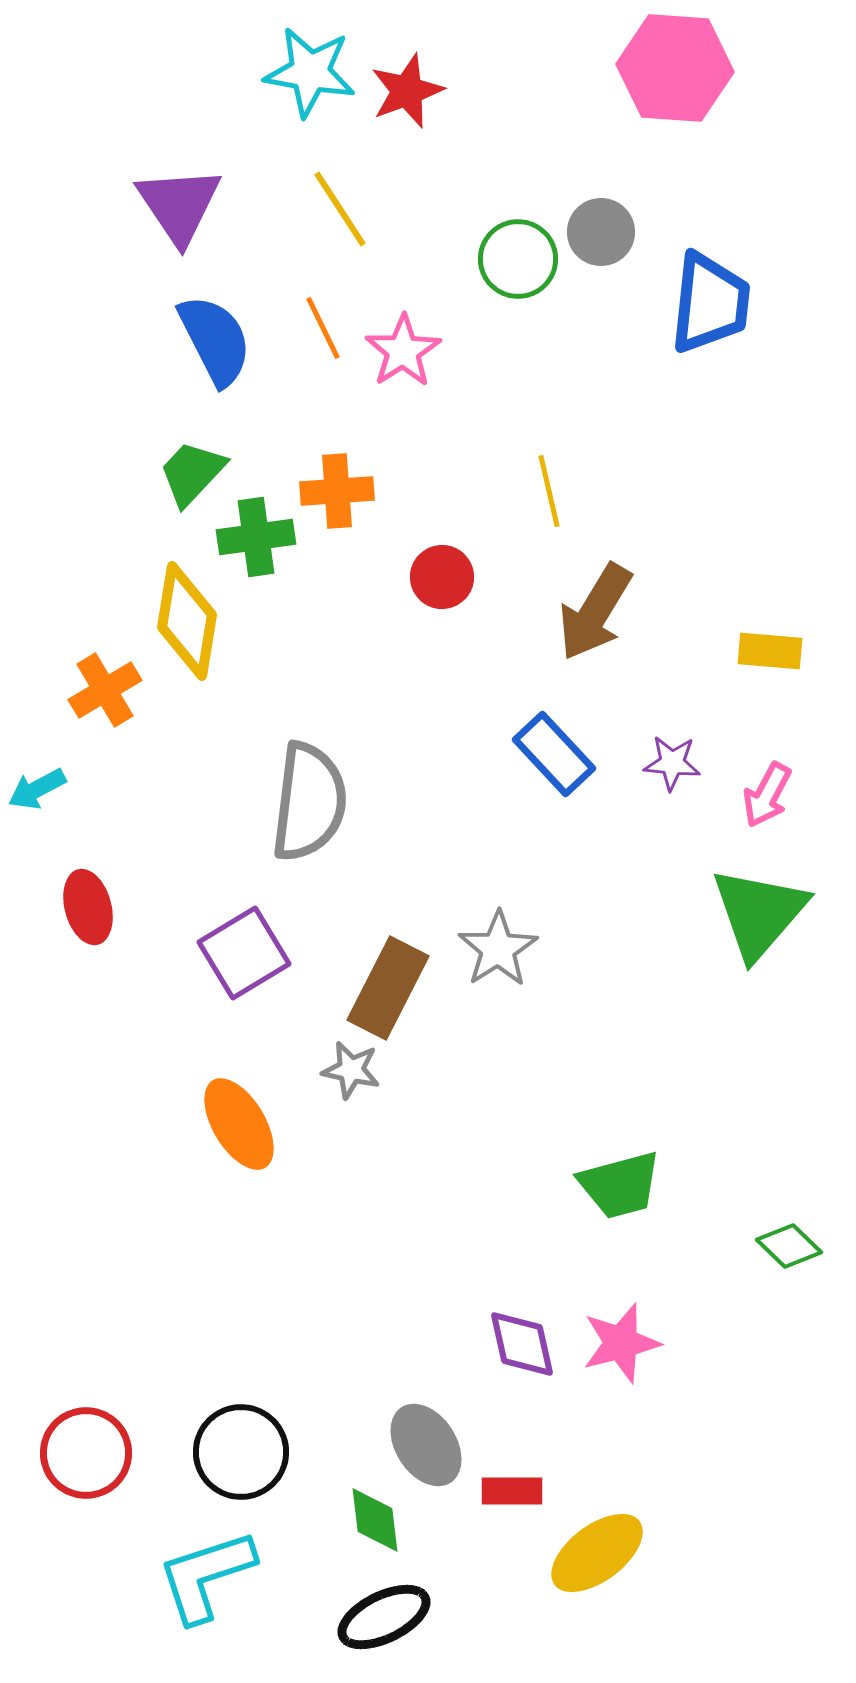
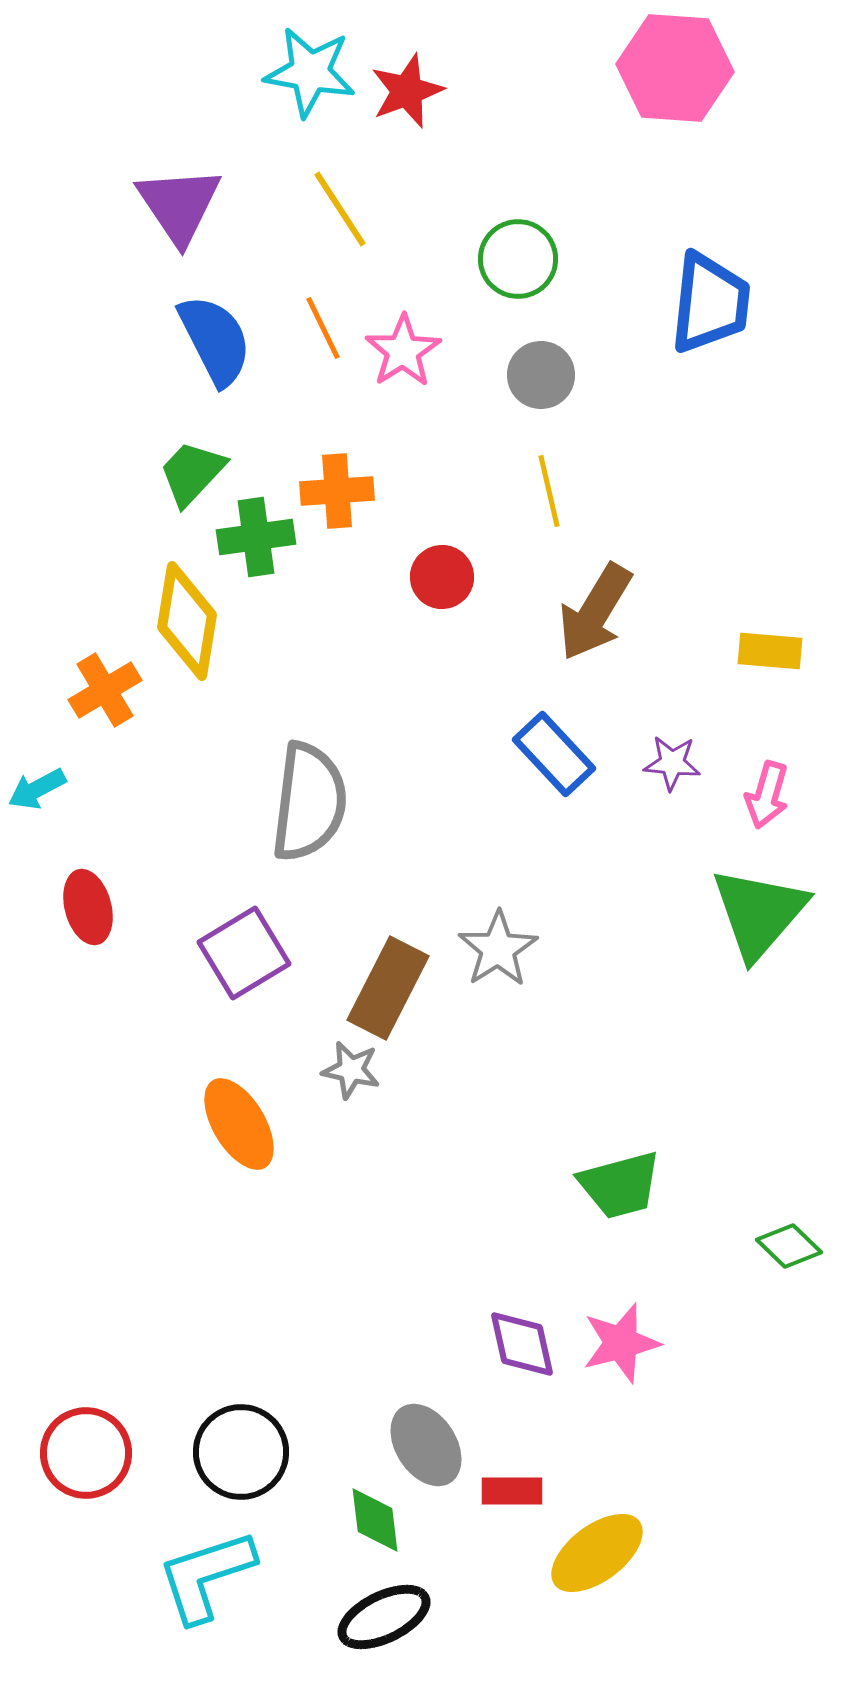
gray circle at (601, 232): moved 60 px left, 143 px down
pink arrow at (767, 795): rotated 12 degrees counterclockwise
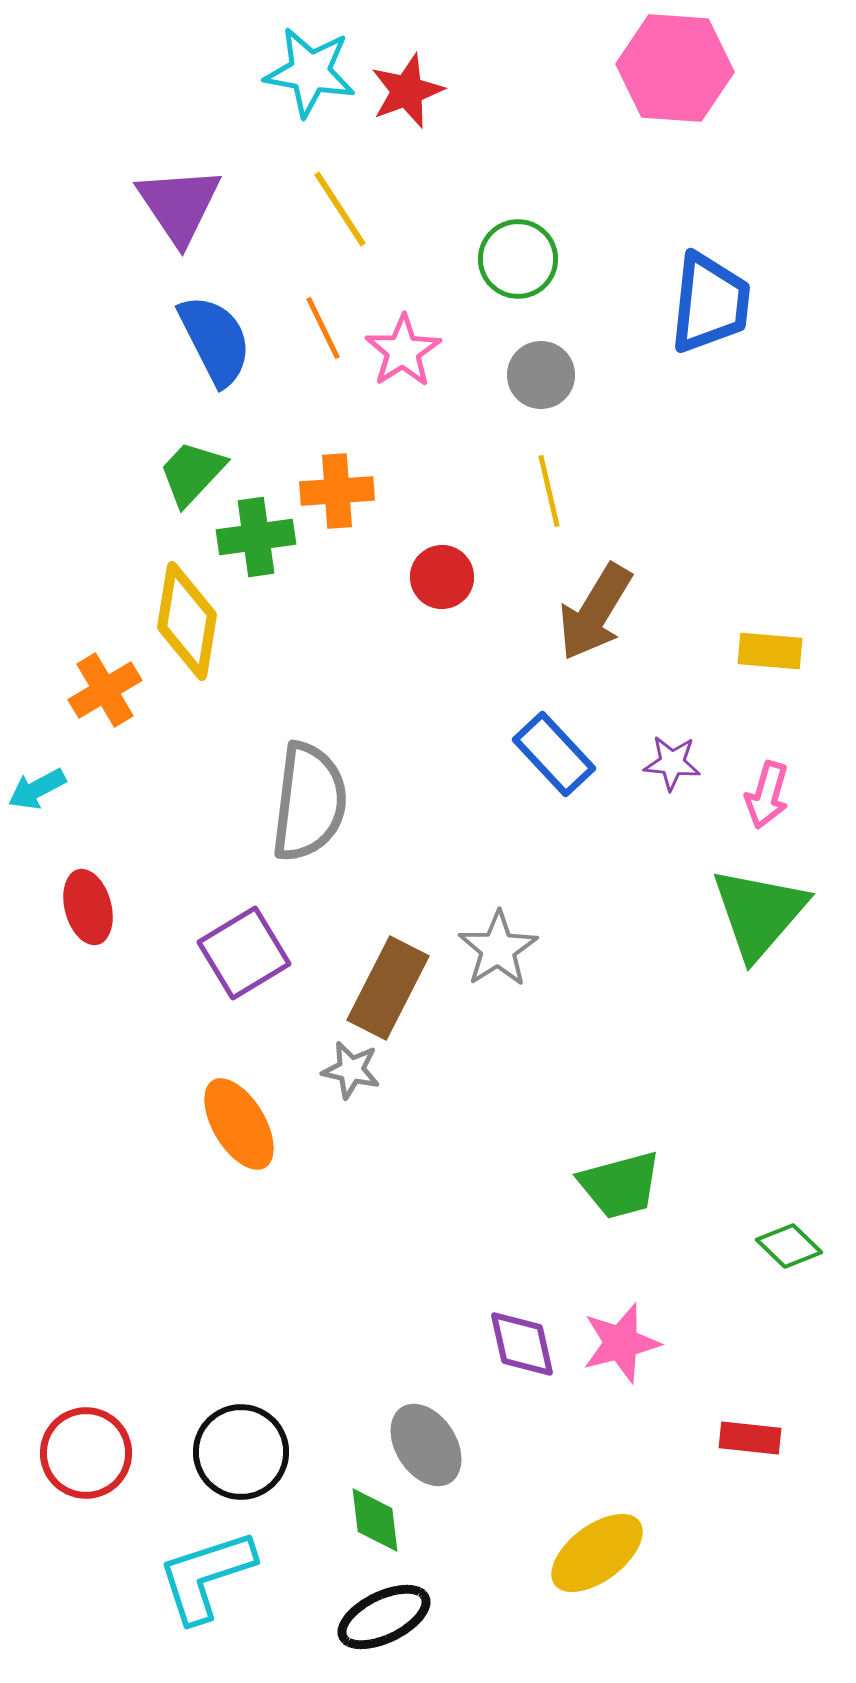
red rectangle at (512, 1491): moved 238 px right, 53 px up; rotated 6 degrees clockwise
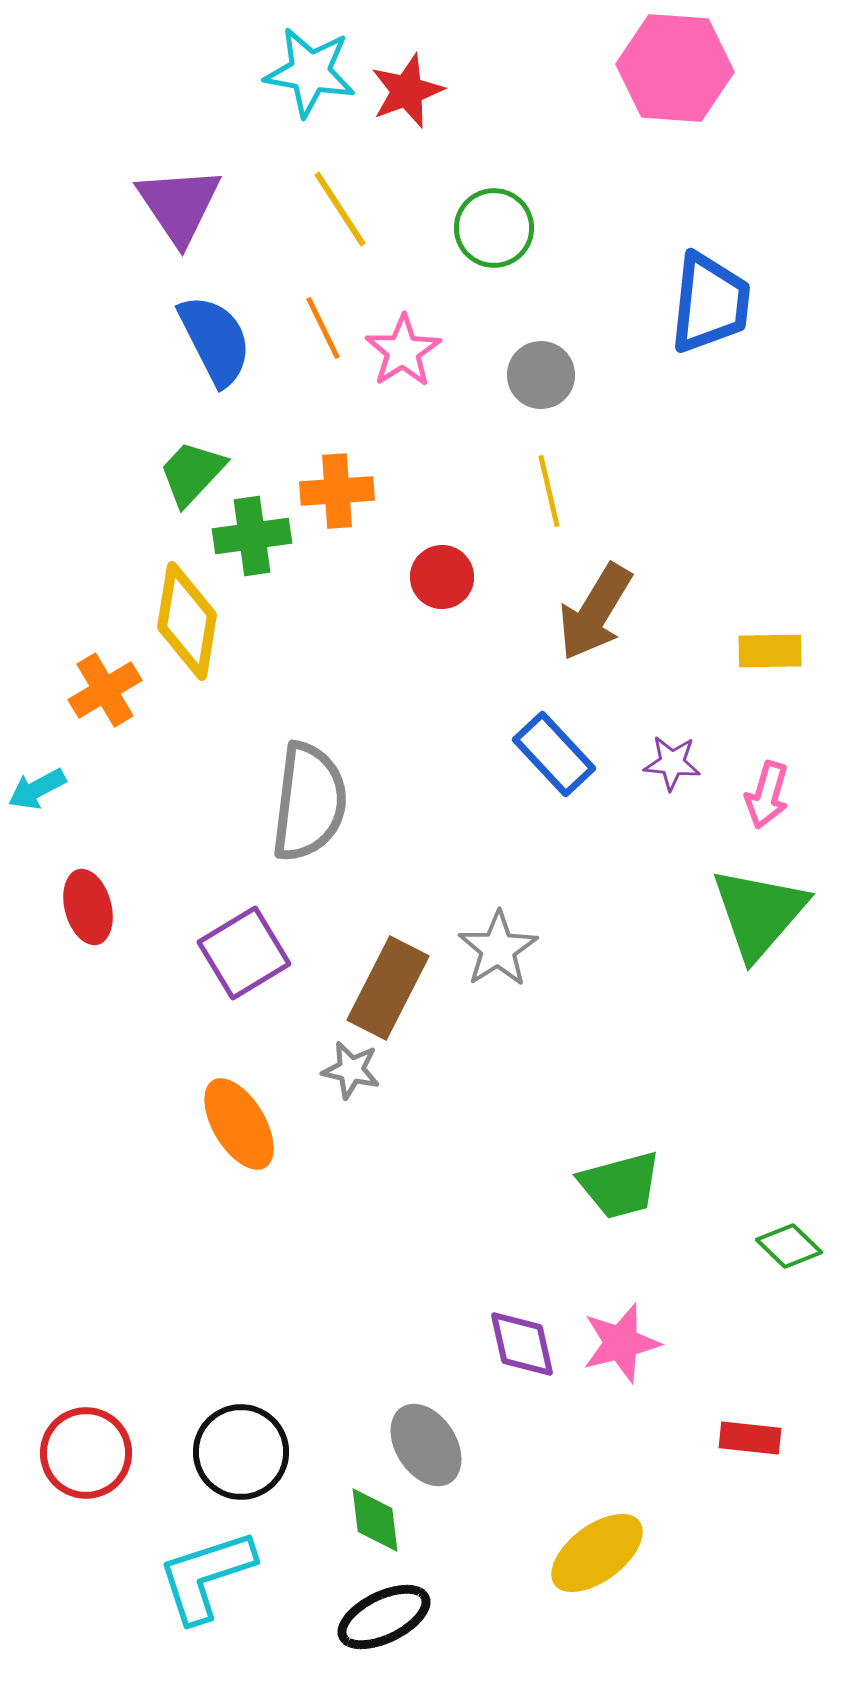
green circle at (518, 259): moved 24 px left, 31 px up
green cross at (256, 537): moved 4 px left, 1 px up
yellow rectangle at (770, 651): rotated 6 degrees counterclockwise
